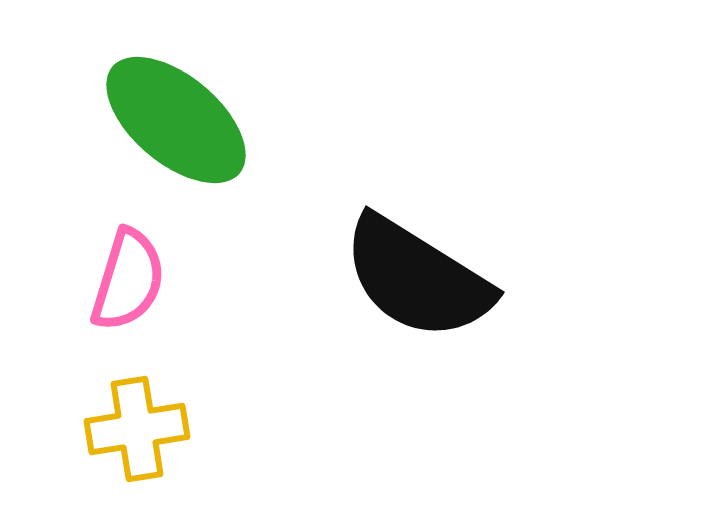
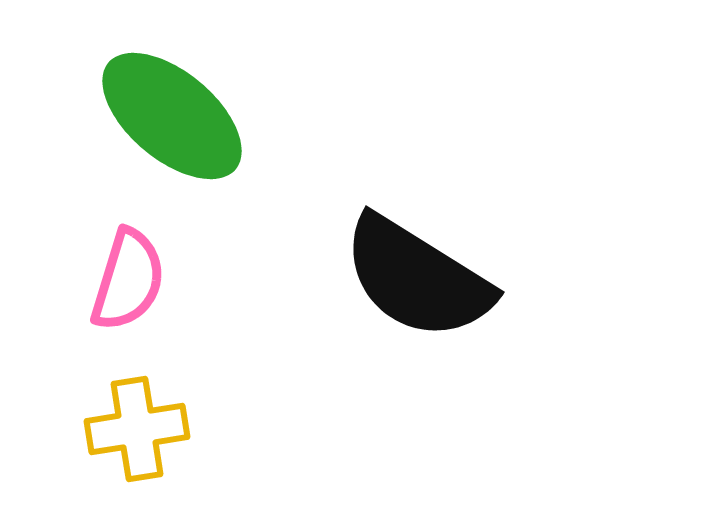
green ellipse: moved 4 px left, 4 px up
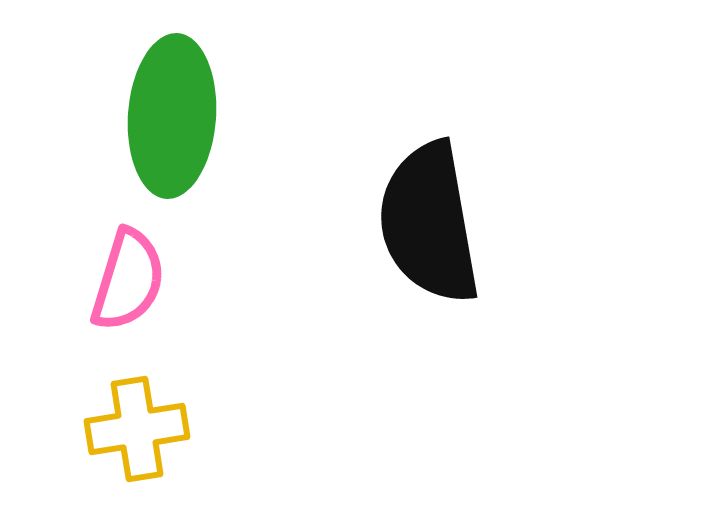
green ellipse: rotated 54 degrees clockwise
black semicircle: moved 12 px right, 55 px up; rotated 48 degrees clockwise
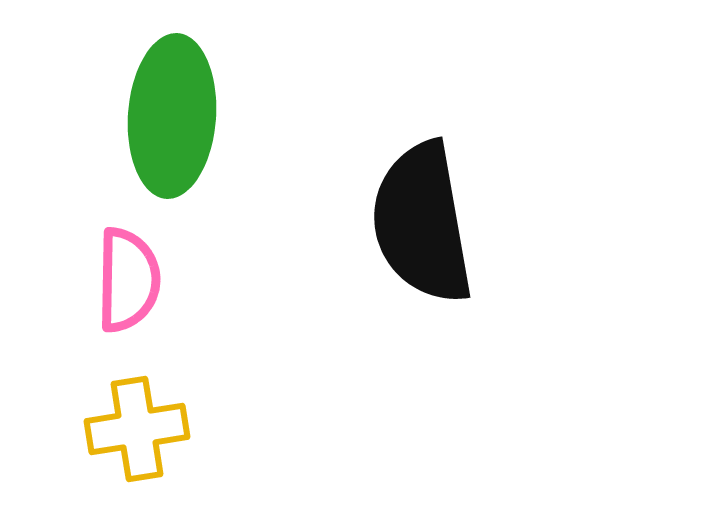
black semicircle: moved 7 px left
pink semicircle: rotated 16 degrees counterclockwise
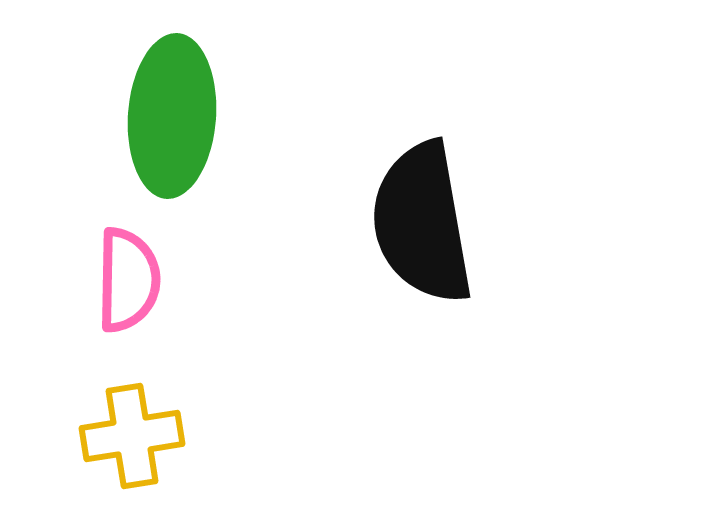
yellow cross: moved 5 px left, 7 px down
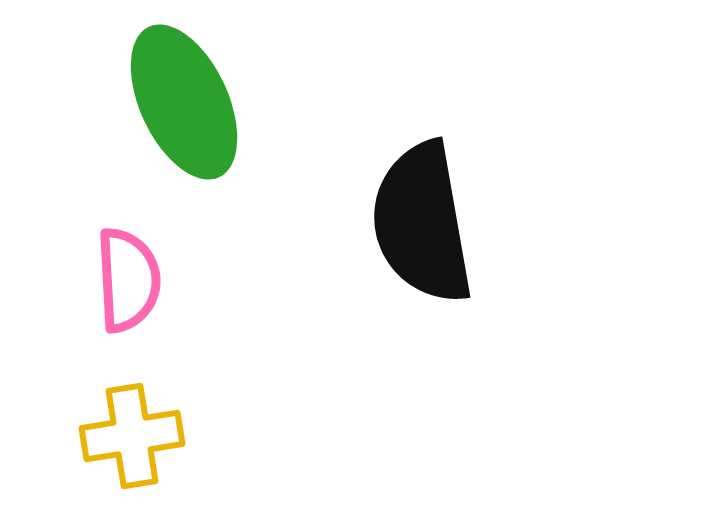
green ellipse: moved 12 px right, 14 px up; rotated 29 degrees counterclockwise
pink semicircle: rotated 4 degrees counterclockwise
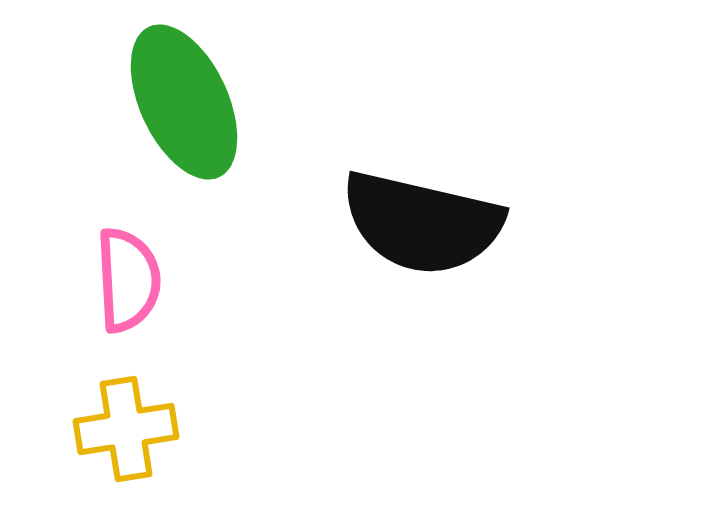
black semicircle: rotated 67 degrees counterclockwise
yellow cross: moved 6 px left, 7 px up
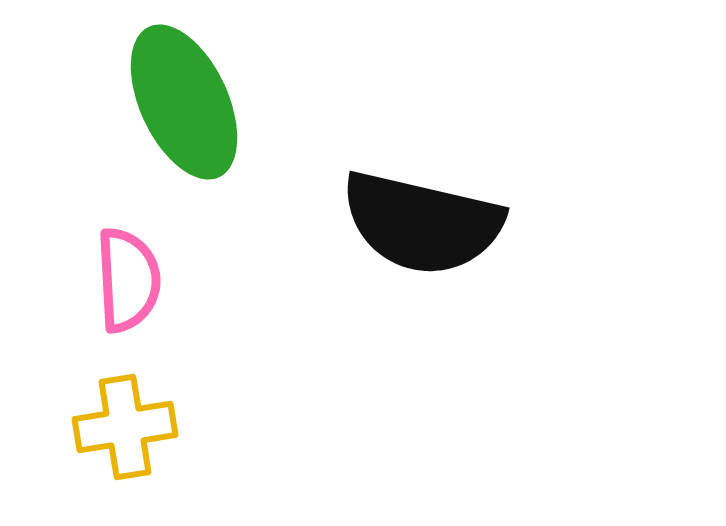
yellow cross: moved 1 px left, 2 px up
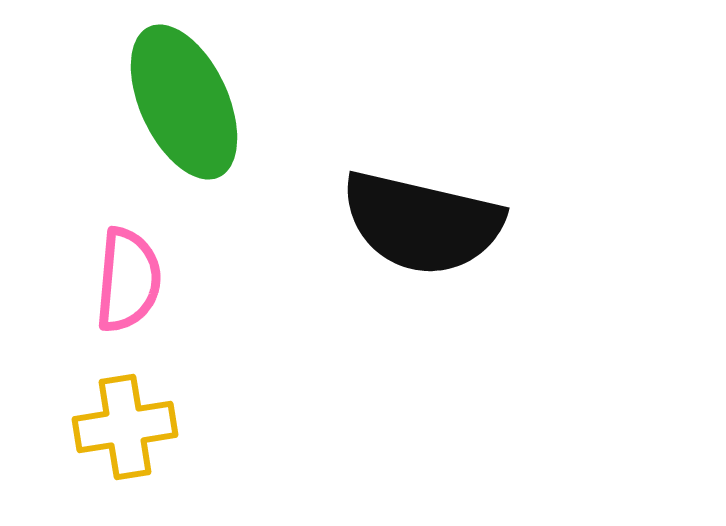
pink semicircle: rotated 8 degrees clockwise
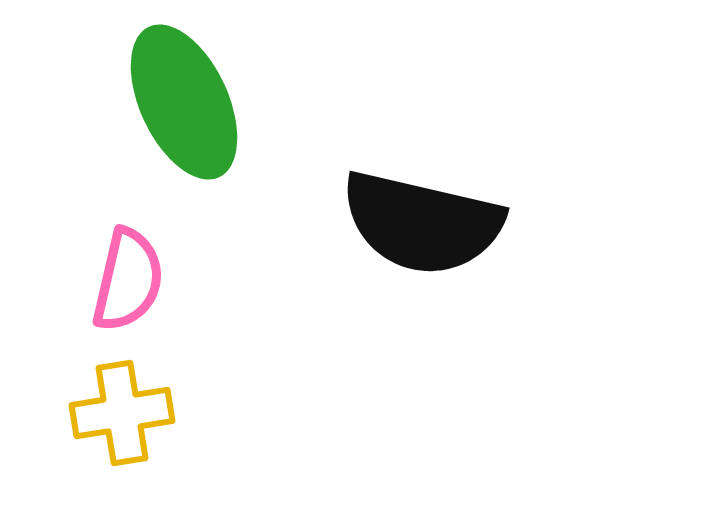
pink semicircle: rotated 8 degrees clockwise
yellow cross: moved 3 px left, 14 px up
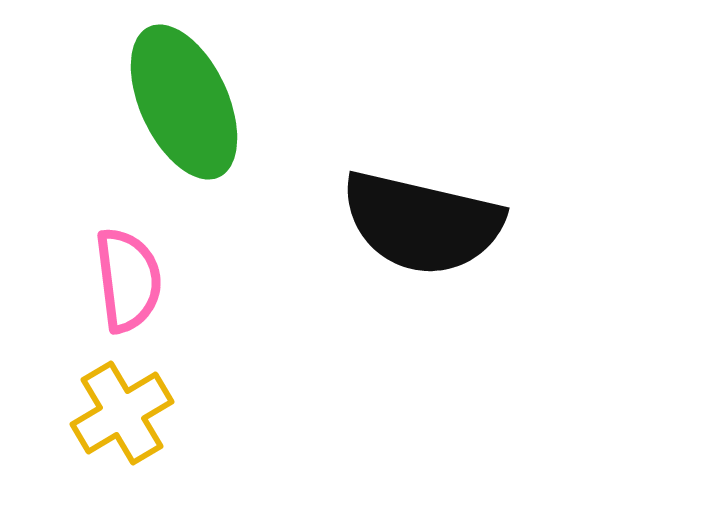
pink semicircle: rotated 20 degrees counterclockwise
yellow cross: rotated 22 degrees counterclockwise
